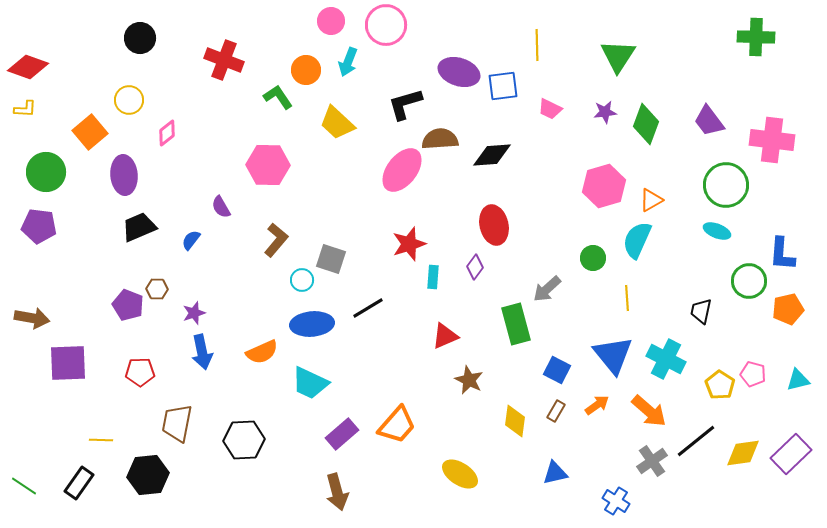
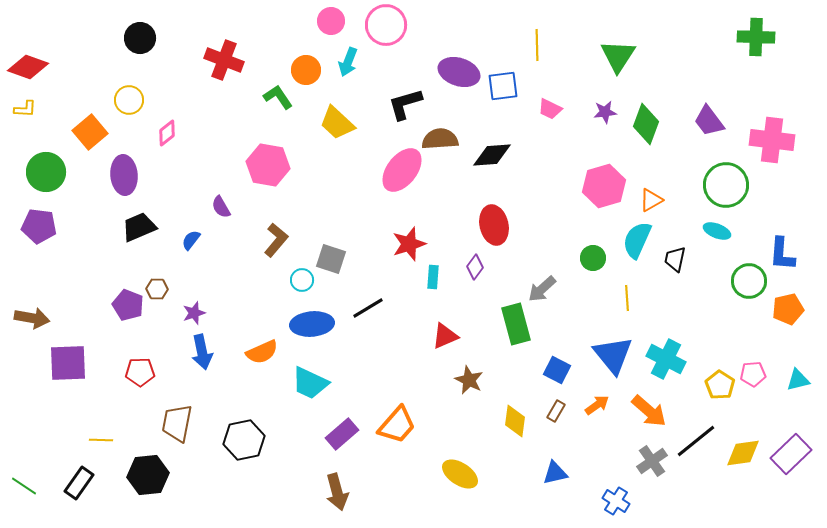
pink hexagon at (268, 165): rotated 9 degrees clockwise
gray arrow at (547, 289): moved 5 px left
black trapezoid at (701, 311): moved 26 px left, 52 px up
pink pentagon at (753, 374): rotated 20 degrees counterclockwise
black hexagon at (244, 440): rotated 9 degrees counterclockwise
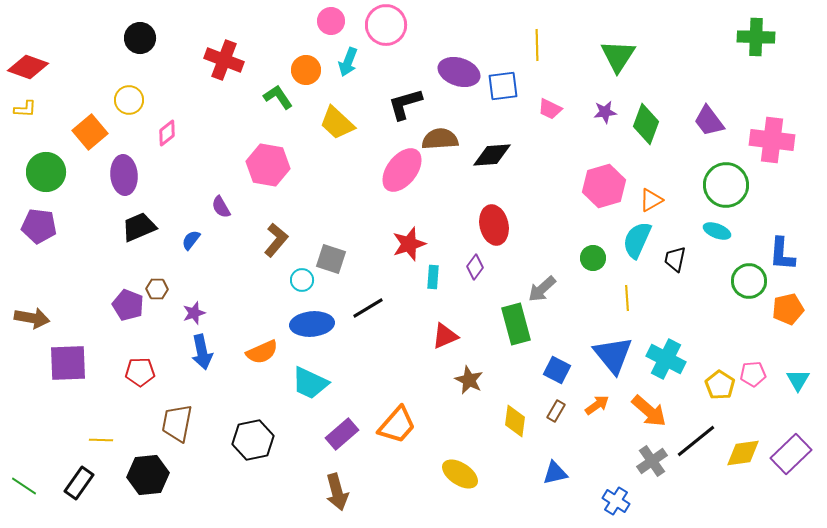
cyan triangle at (798, 380): rotated 45 degrees counterclockwise
black hexagon at (244, 440): moved 9 px right
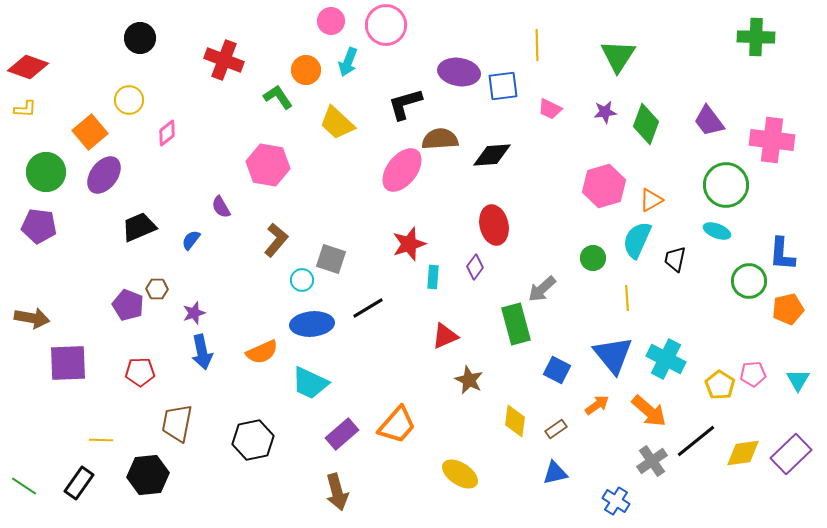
purple ellipse at (459, 72): rotated 9 degrees counterclockwise
purple ellipse at (124, 175): moved 20 px left; rotated 42 degrees clockwise
brown rectangle at (556, 411): moved 18 px down; rotated 25 degrees clockwise
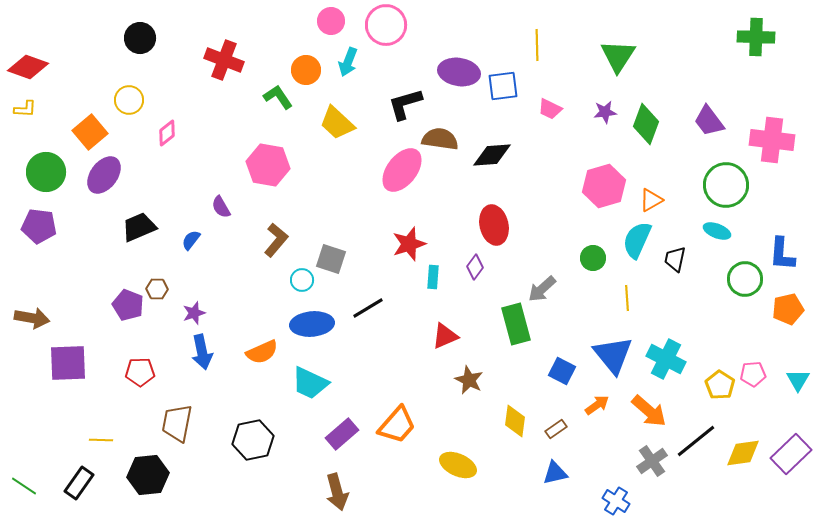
brown semicircle at (440, 139): rotated 12 degrees clockwise
green circle at (749, 281): moved 4 px left, 2 px up
blue square at (557, 370): moved 5 px right, 1 px down
yellow ellipse at (460, 474): moved 2 px left, 9 px up; rotated 9 degrees counterclockwise
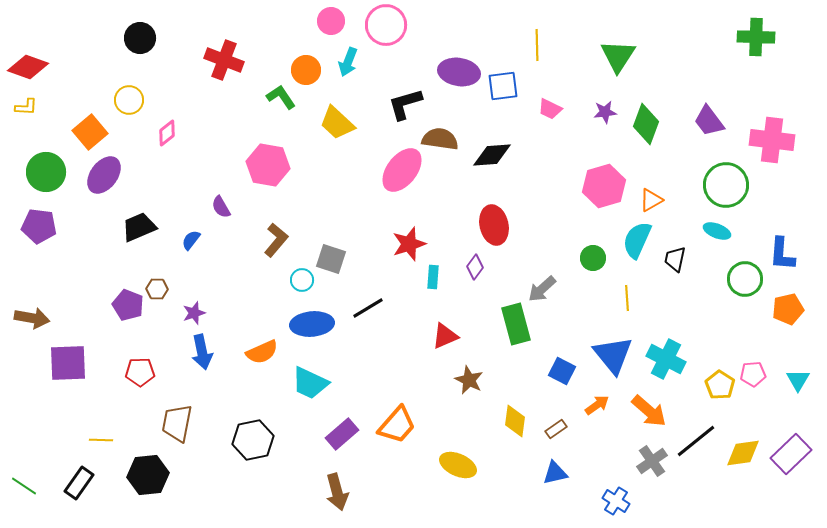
green L-shape at (278, 97): moved 3 px right
yellow L-shape at (25, 109): moved 1 px right, 2 px up
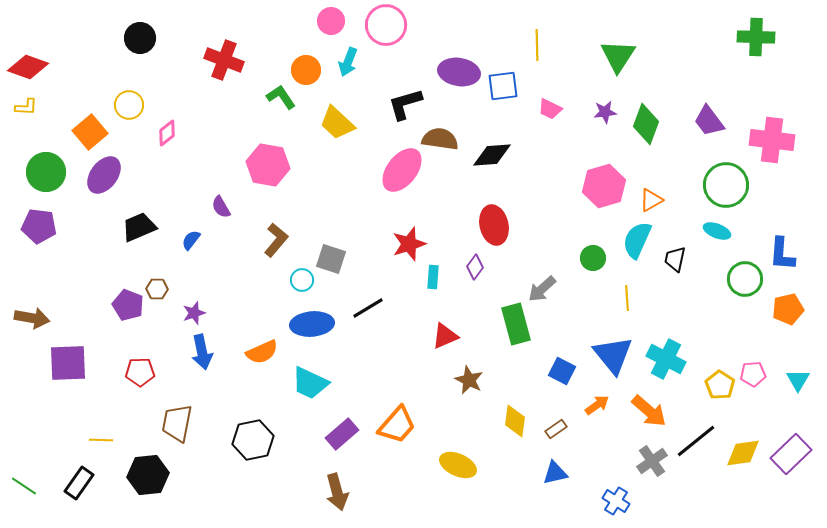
yellow circle at (129, 100): moved 5 px down
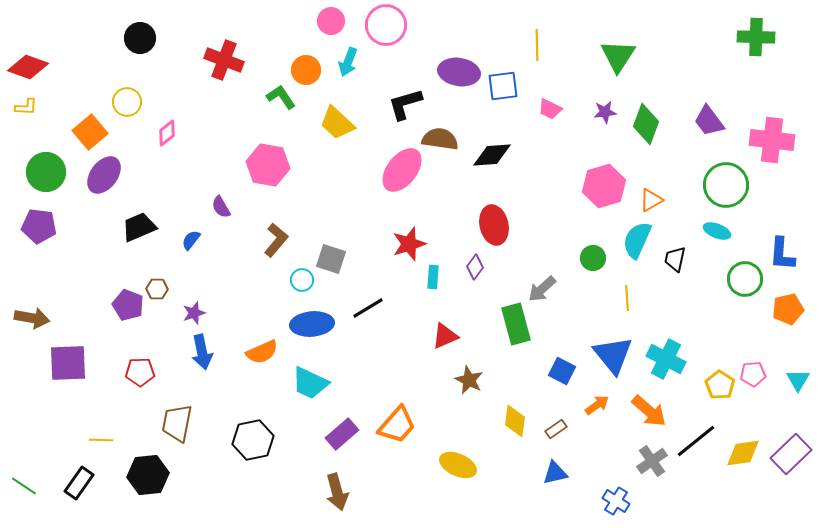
yellow circle at (129, 105): moved 2 px left, 3 px up
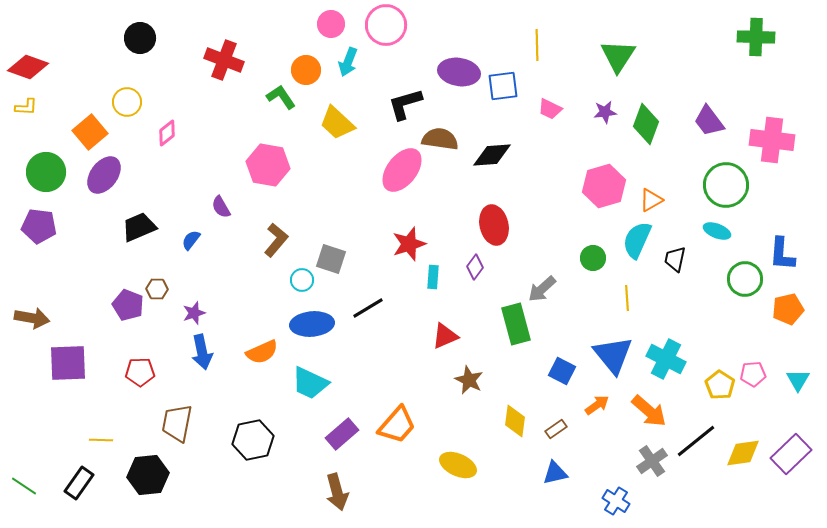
pink circle at (331, 21): moved 3 px down
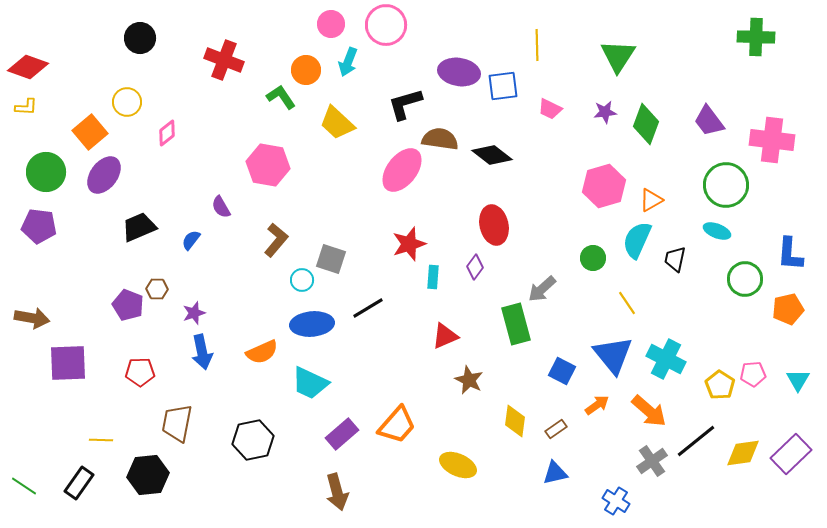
black diamond at (492, 155): rotated 42 degrees clockwise
blue L-shape at (782, 254): moved 8 px right
yellow line at (627, 298): moved 5 px down; rotated 30 degrees counterclockwise
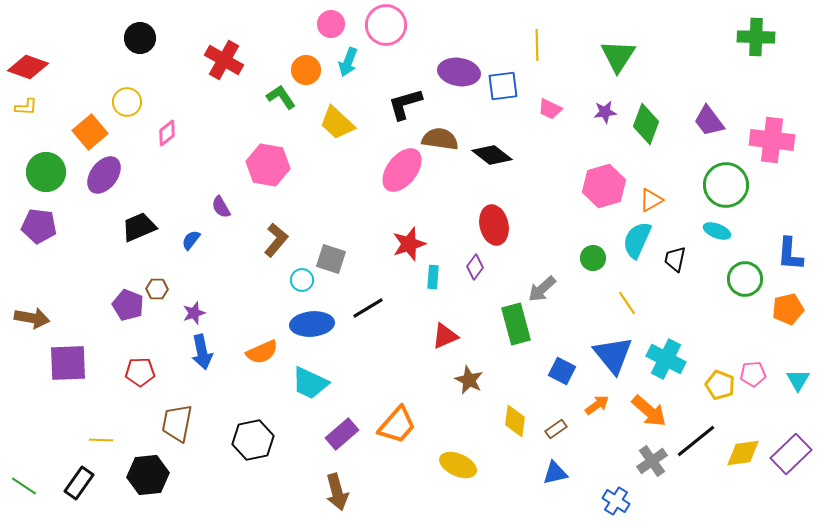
red cross at (224, 60): rotated 9 degrees clockwise
yellow pentagon at (720, 385): rotated 12 degrees counterclockwise
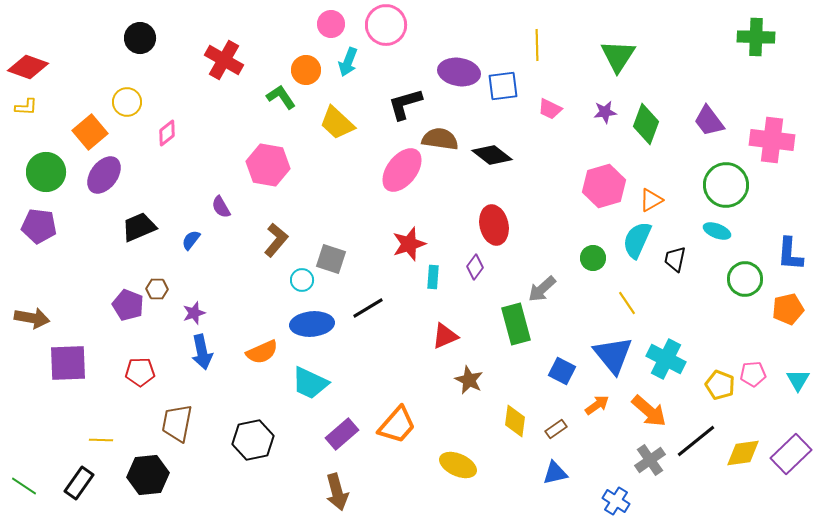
gray cross at (652, 461): moved 2 px left, 1 px up
